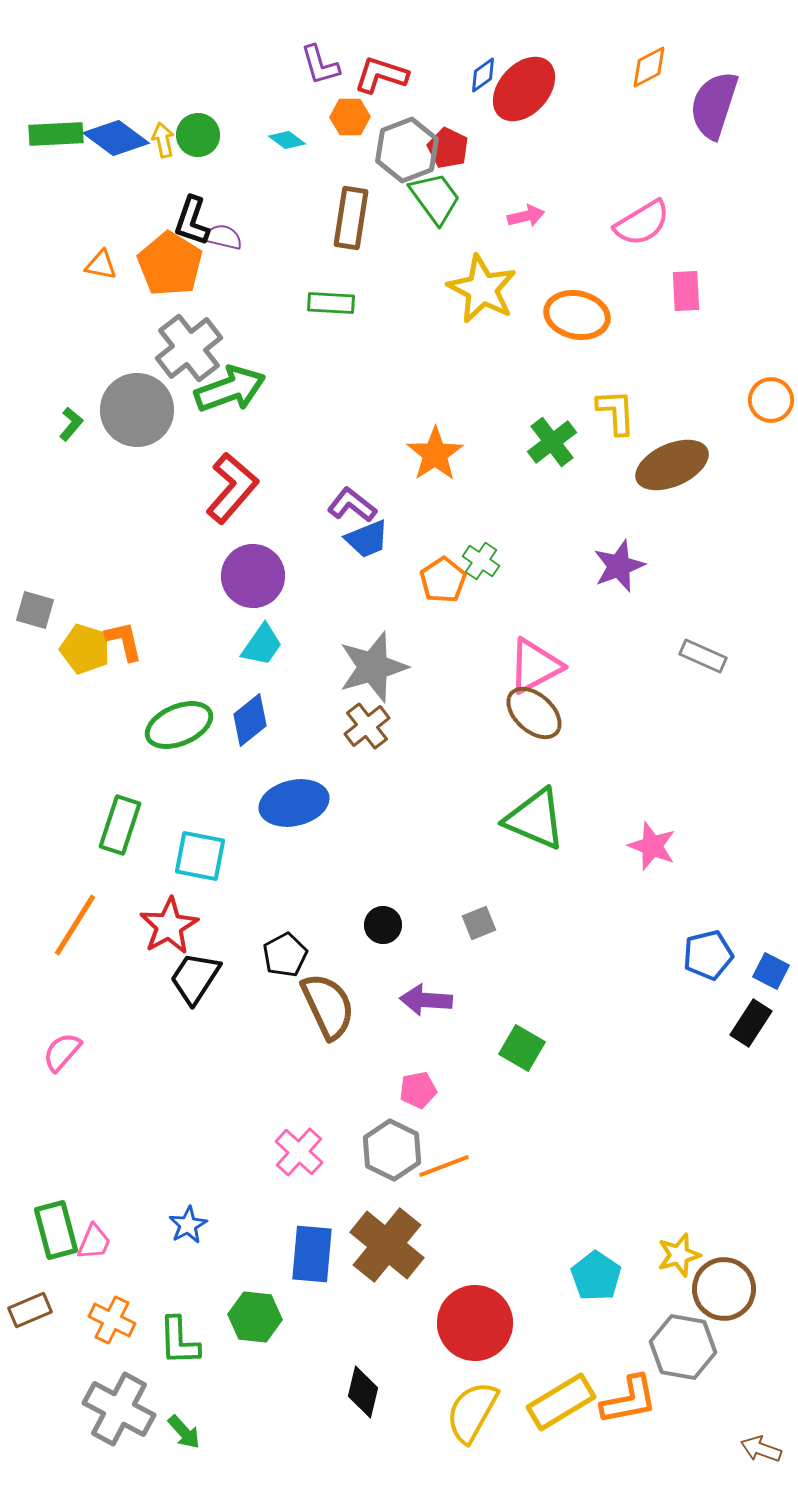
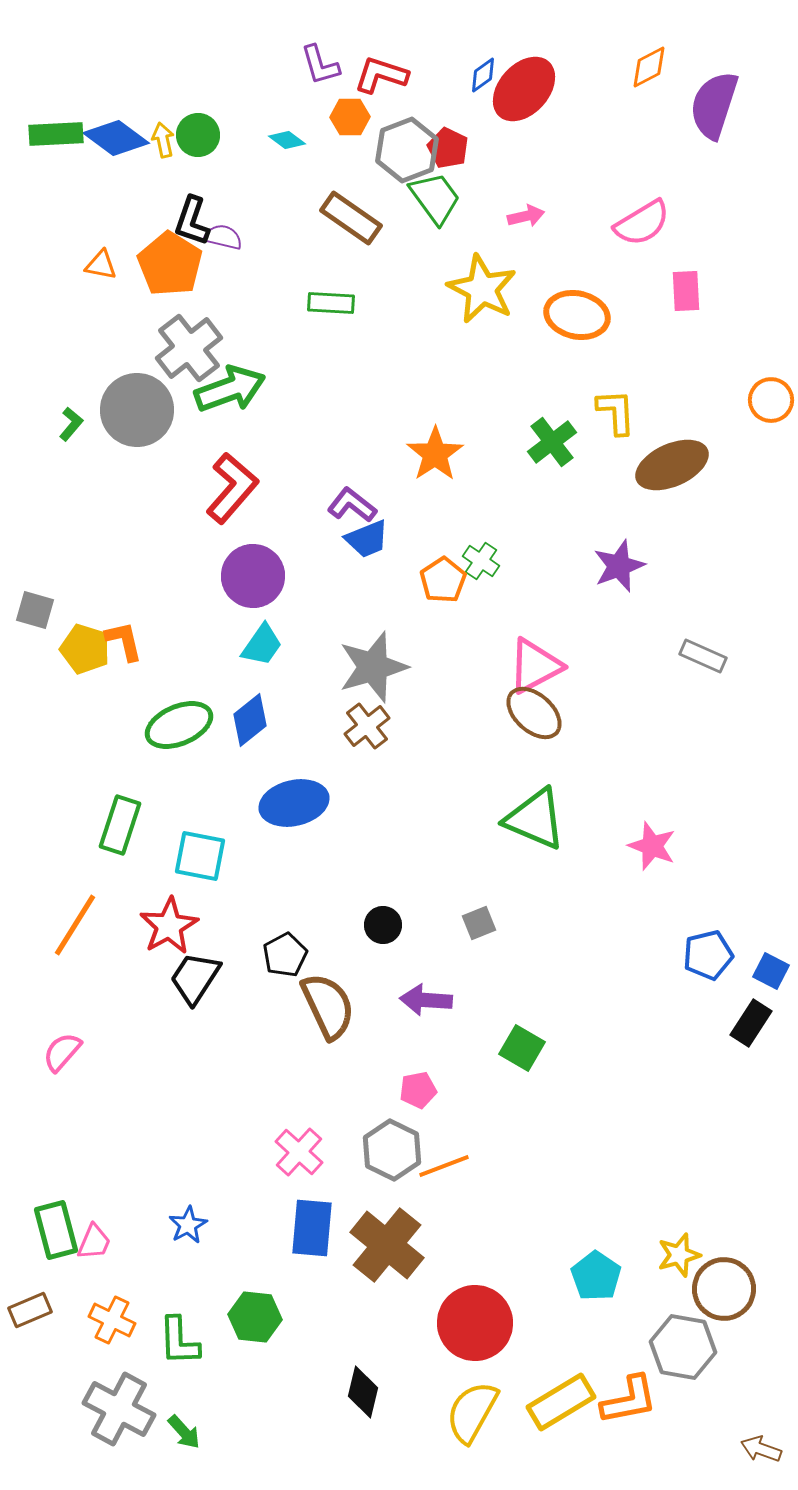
brown rectangle at (351, 218): rotated 64 degrees counterclockwise
blue rectangle at (312, 1254): moved 26 px up
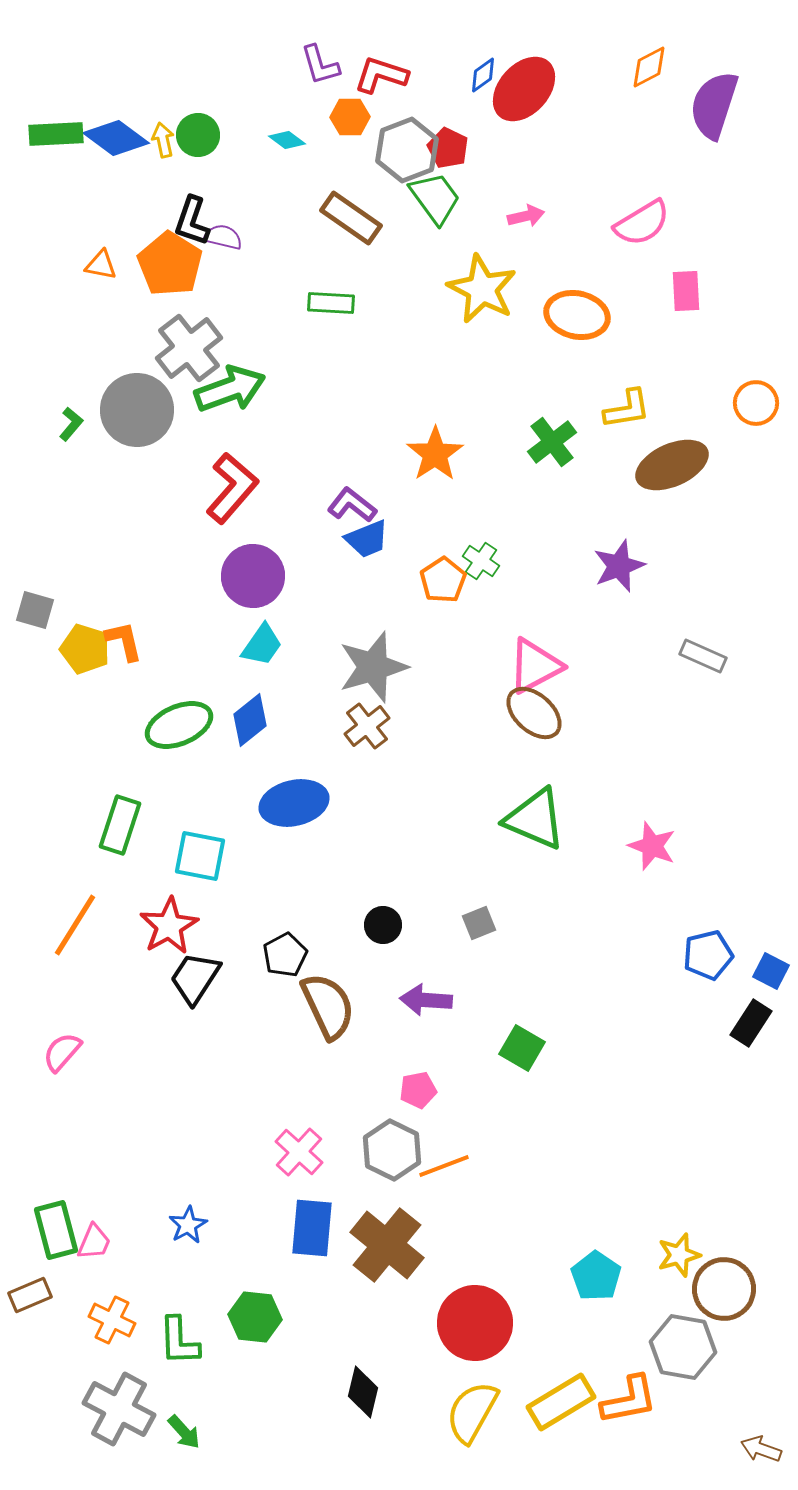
orange circle at (771, 400): moved 15 px left, 3 px down
yellow L-shape at (616, 412): moved 11 px right, 3 px up; rotated 84 degrees clockwise
brown rectangle at (30, 1310): moved 15 px up
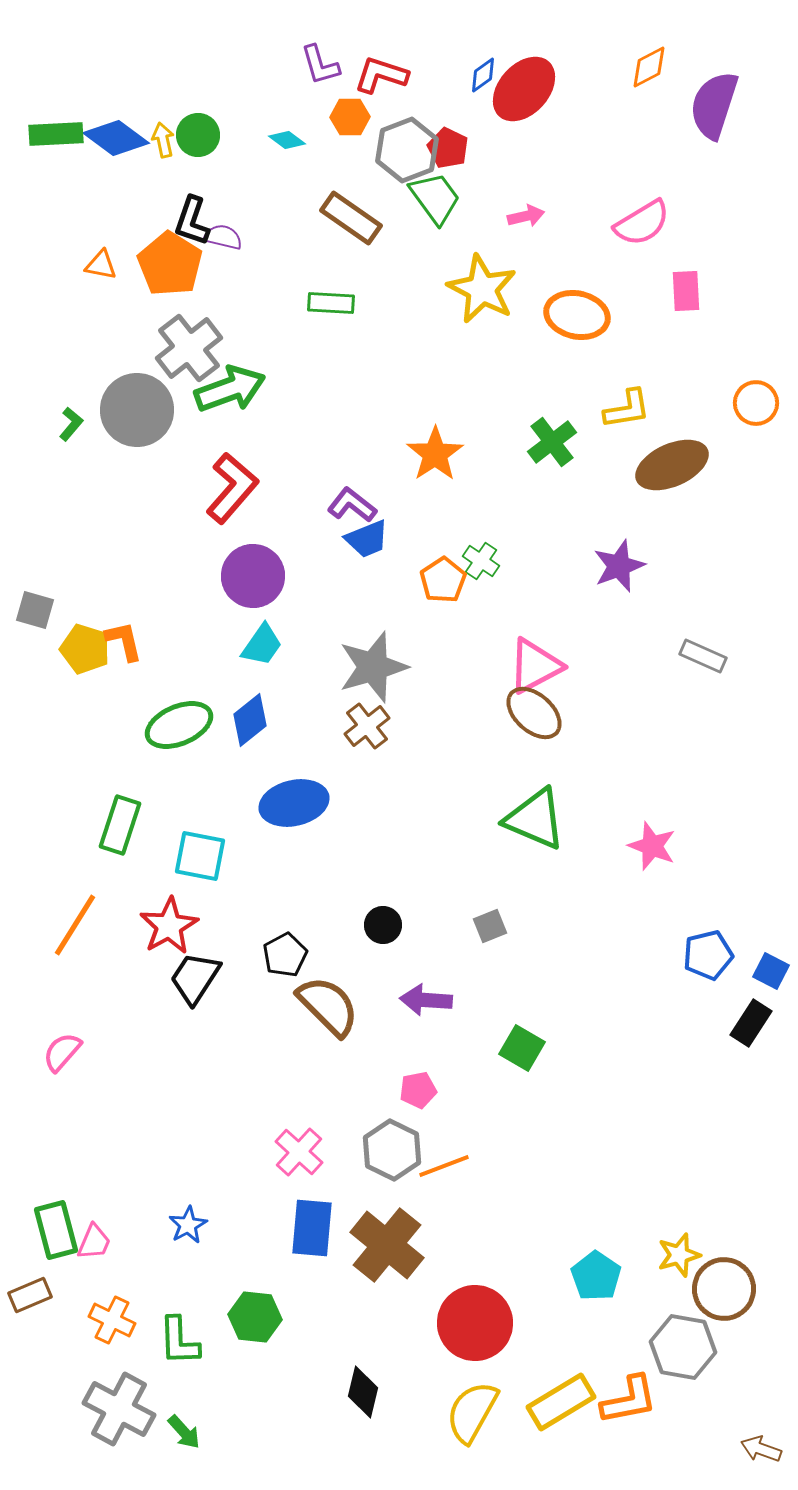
gray square at (479, 923): moved 11 px right, 3 px down
brown semicircle at (328, 1006): rotated 20 degrees counterclockwise
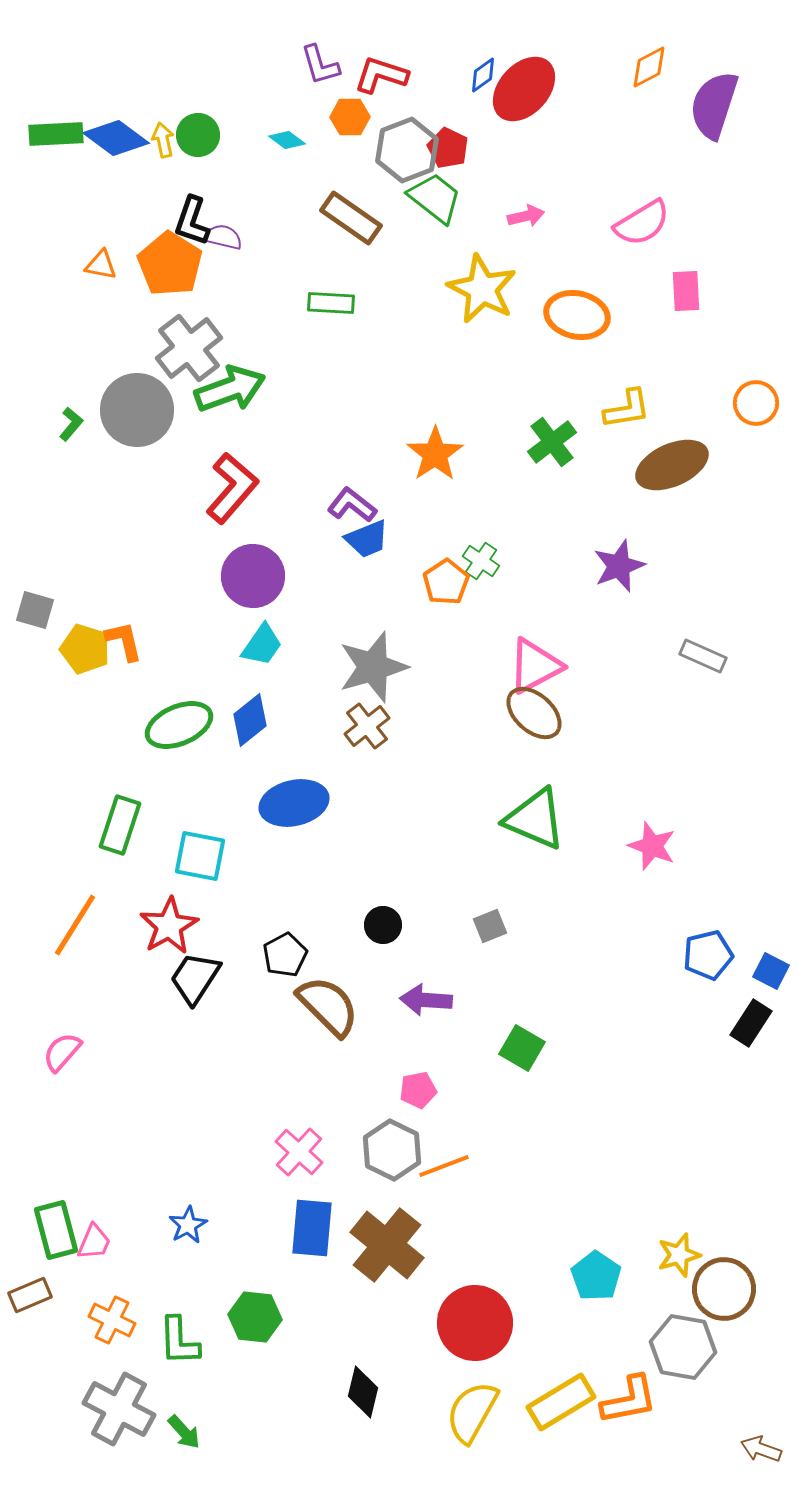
green trapezoid at (435, 198): rotated 16 degrees counterclockwise
orange pentagon at (443, 580): moved 3 px right, 2 px down
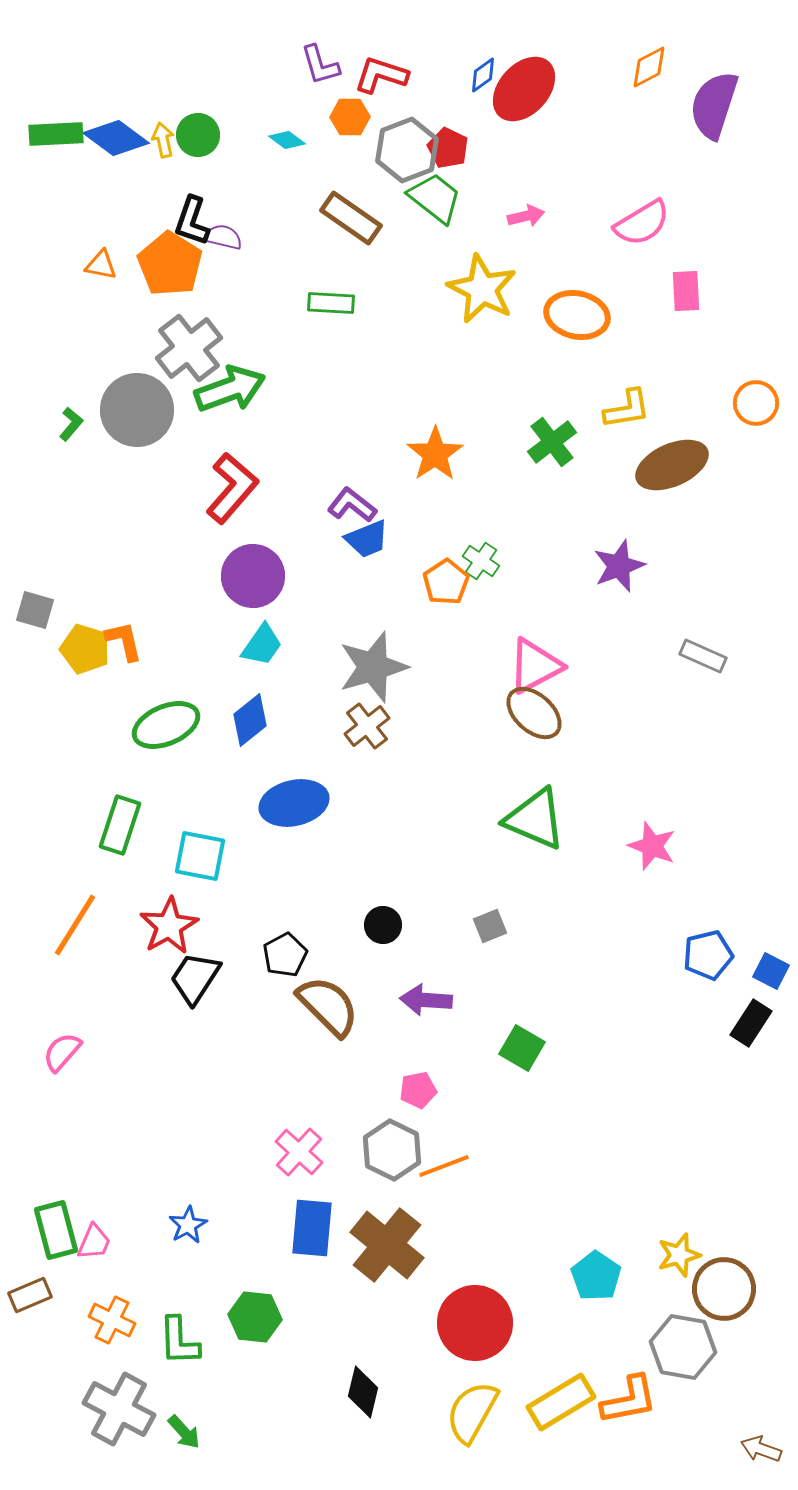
green ellipse at (179, 725): moved 13 px left
